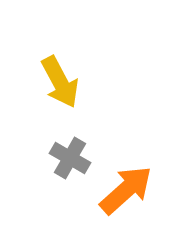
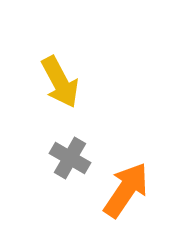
orange arrow: rotated 14 degrees counterclockwise
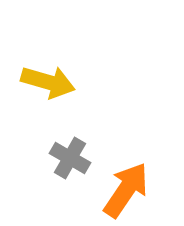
yellow arrow: moved 12 px left; rotated 46 degrees counterclockwise
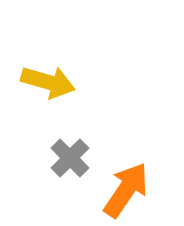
gray cross: rotated 15 degrees clockwise
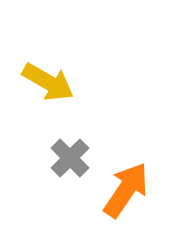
yellow arrow: rotated 14 degrees clockwise
